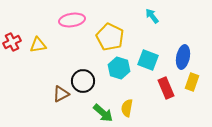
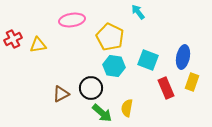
cyan arrow: moved 14 px left, 4 px up
red cross: moved 1 px right, 3 px up
cyan hexagon: moved 5 px left, 2 px up; rotated 10 degrees counterclockwise
black circle: moved 8 px right, 7 px down
green arrow: moved 1 px left
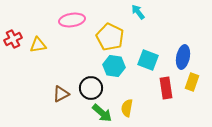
red rectangle: rotated 15 degrees clockwise
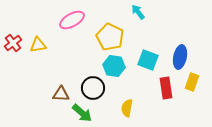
pink ellipse: rotated 20 degrees counterclockwise
red cross: moved 4 px down; rotated 12 degrees counterclockwise
blue ellipse: moved 3 px left
black circle: moved 2 px right
brown triangle: rotated 30 degrees clockwise
green arrow: moved 20 px left
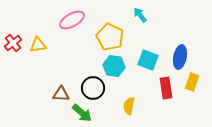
cyan arrow: moved 2 px right, 3 px down
yellow semicircle: moved 2 px right, 2 px up
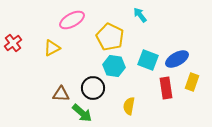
yellow triangle: moved 14 px right, 3 px down; rotated 18 degrees counterclockwise
blue ellipse: moved 3 px left, 2 px down; rotated 50 degrees clockwise
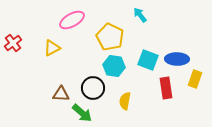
blue ellipse: rotated 30 degrees clockwise
yellow rectangle: moved 3 px right, 3 px up
yellow semicircle: moved 4 px left, 5 px up
